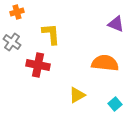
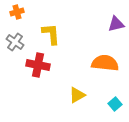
purple triangle: rotated 36 degrees counterclockwise
gray cross: moved 3 px right
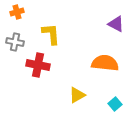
purple triangle: rotated 42 degrees clockwise
gray cross: rotated 24 degrees counterclockwise
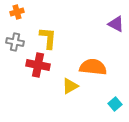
yellow L-shape: moved 3 px left, 4 px down; rotated 10 degrees clockwise
orange semicircle: moved 12 px left, 4 px down
yellow triangle: moved 7 px left, 9 px up
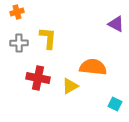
gray cross: moved 4 px right, 1 px down; rotated 12 degrees counterclockwise
red cross: moved 13 px down
cyan square: rotated 24 degrees counterclockwise
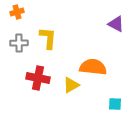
yellow triangle: moved 1 px right, 1 px up
cyan square: rotated 24 degrees counterclockwise
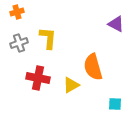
gray cross: rotated 18 degrees counterclockwise
orange semicircle: rotated 112 degrees counterclockwise
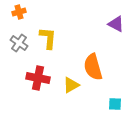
orange cross: moved 2 px right
gray cross: rotated 36 degrees counterclockwise
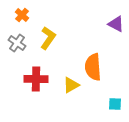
orange cross: moved 3 px right, 3 px down; rotated 32 degrees counterclockwise
yellow L-shape: rotated 30 degrees clockwise
gray cross: moved 2 px left
orange semicircle: rotated 12 degrees clockwise
red cross: moved 2 px left, 1 px down; rotated 10 degrees counterclockwise
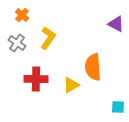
cyan square: moved 3 px right, 3 px down
